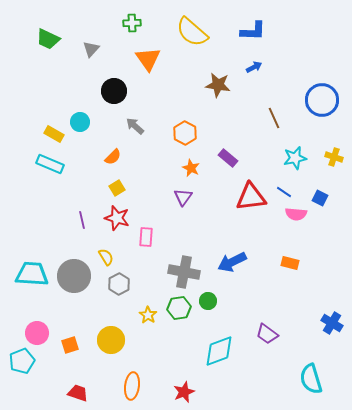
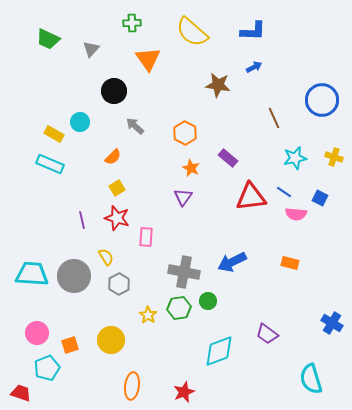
cyan pentagon at (22, 361): moved 25 px right, 7 px down
red trapezoid at (78, 393): moved 57 px left
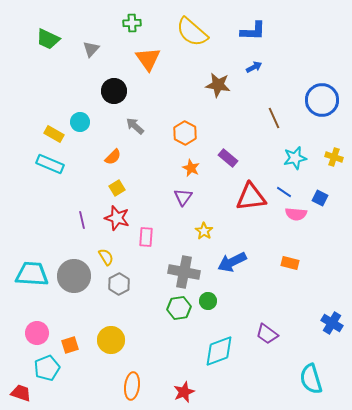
yellow star at (148, 315): moved 56 px right, 84 px up
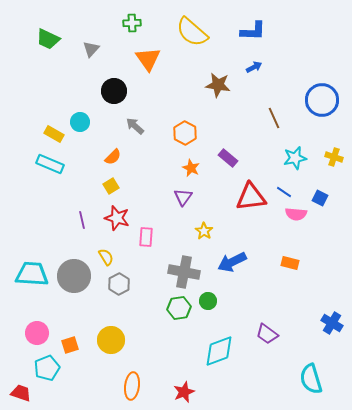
yellow square at (117, 188): moved 6 px left, 2 px up
